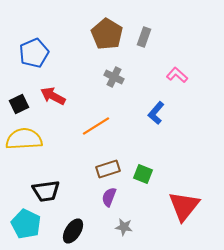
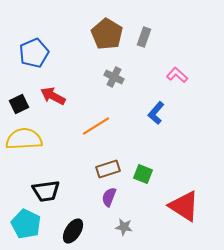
red triangle: rotated 36 degrees counterclockwise
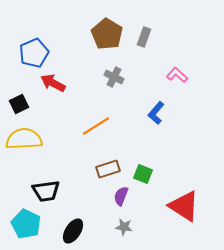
red arrow: moved 13 px up
purple semicircle: moved 12 px right, 1 px up
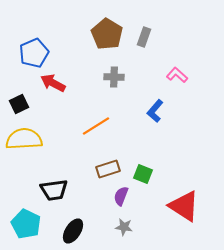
gray cross: rotated 24 degrees counterclockwise
blue L-shape: moved 1 px left, 2 px up
black trapezoid: moved 8 px right, 1 px up
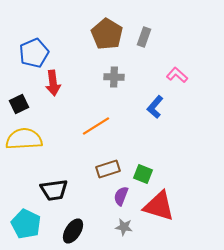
red arrow: rotated 125 degrees counterclockwise
blue L-shape: moved 4 px up
red triangle: moved 25 px left; rotated 16 degrees counterclockwise
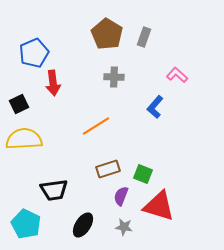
black ellipse: moved 10 px right, 6 px up
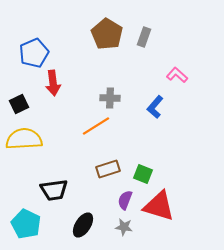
gray cross: moved 4 px left, 21 px down
purple semicircle: moved 4 px right, 4 px down
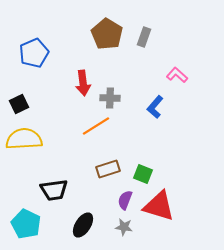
red arrow: moved 30 px right
